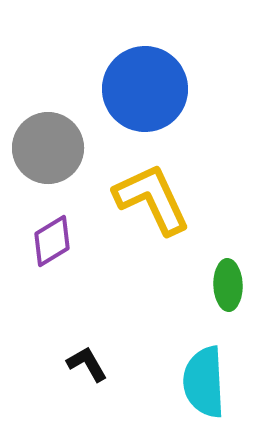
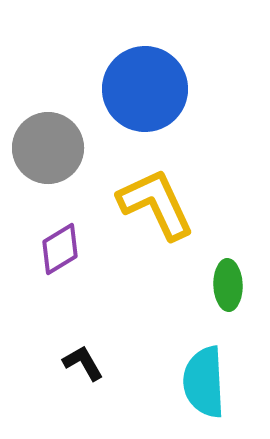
yellow L-shape: moved 4 px right, 5 px down
purple diamond: moved 8 px right, 8 px down
black L-shape: moved 4 px left, 1 px up
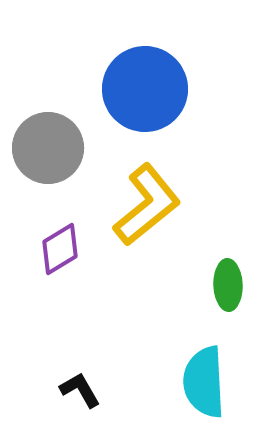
yellow L-shape: moved 9 px left, 1 px down; rotated 76 degrees clockwise
black L-shape: moved 3 px left, 27 px down
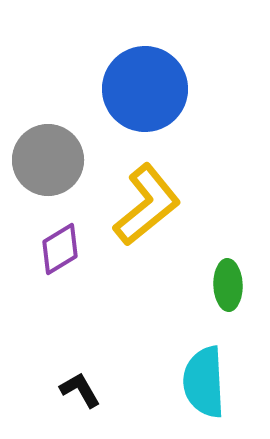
gray circle: moved 12 px down
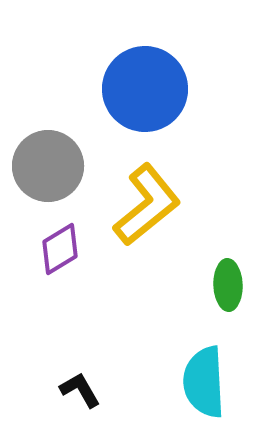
gray circle: moved 6 px down
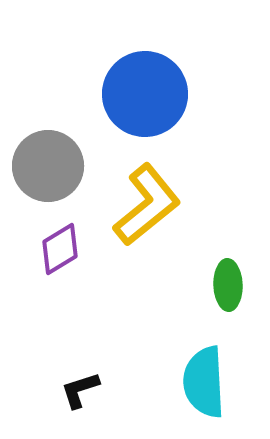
blue circle: moved 5 px down
black L-shape: rotated 78 degrees counterclockwise
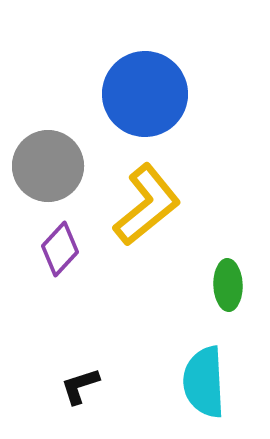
purple diamond: rotated 16 degrees counterclockwise
black L-shape: moved 4 px up
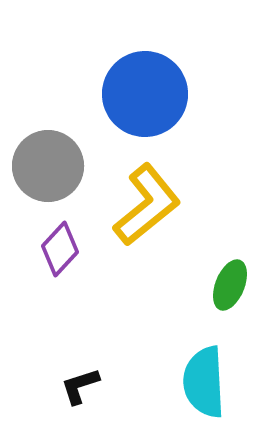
green ellipse: moved 2 px right; rotated 24 degrees clockwise
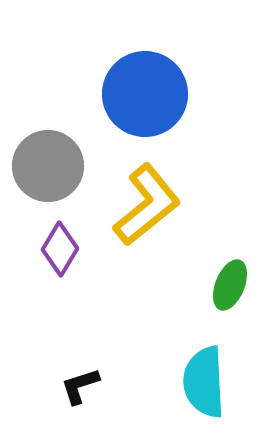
purple diamond: rotated 12 degrees counterclockwise
